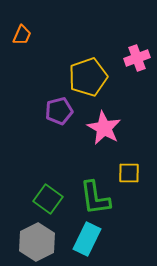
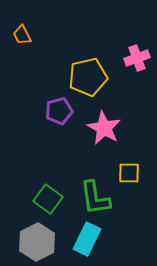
orange trapezoid: rotated 130 degrees clockwise
yellow pentagon: rotated 6 degrees clockwise
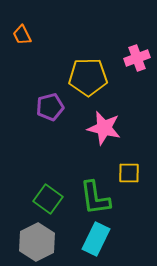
yellow pentagon: rotated 12 degrees clockwise
purple pentagon: moved 9 px left, 4 px up
pink star: rotated 16 degrees counterclockwise
cyan rectangle: moved 9 px right
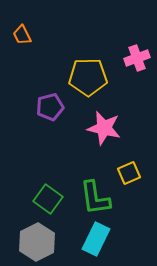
yellow square: rotated 25 degrees counterclockwise
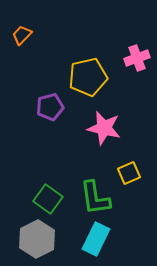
orange trapezoid: rotated 70 degrees clockwise
yellow pentagon: rotated 12 degrees counterclockwise
gray hexagon: moved 3 px up
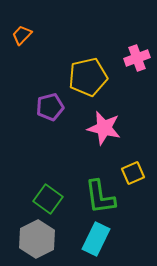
yellow square: moved 4 px right
green L-shape: moved 5 px right, 1 px up
